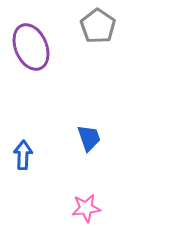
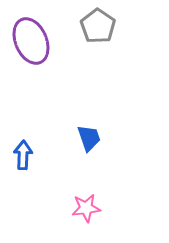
purple ellipse: moved 6 px up
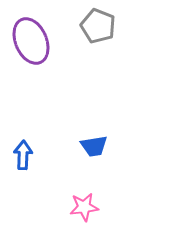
gray pentagon: rotated 12 degrees counterclockwise
blue trapezoid: moved 5 px right, 8 px down; rotated 100 degrees clockwise
pink star: moved 2 px left, 1 px up
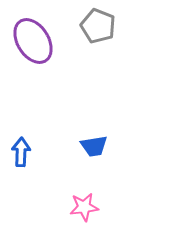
purple ellipse: moved 2 px right; rotated 9 degrees counterclockwise
blue arrow: moved 2 px left, 3 px up
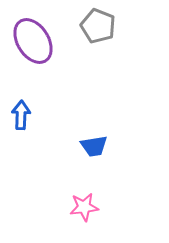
blue arrow: moved 37 px up
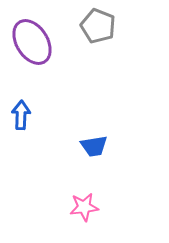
purple ellipse: moved 1 px left, 1 px down
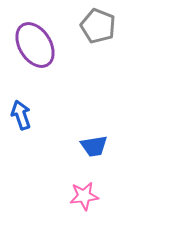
purple ellipse: moved 3 px right, 3 px down
blue arrow: rotated 20 degrees counterclockwise
pink star: moved 11 px up
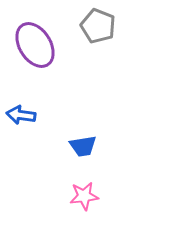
blue arrow: rotated 64 degrees counterclockwise
blue trapezoid: moved 11 px left
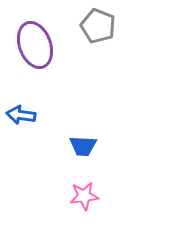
purple ellipse: rotated 12 degrees clockwise
blue trapezoid: rotated 12 degrees clockwise
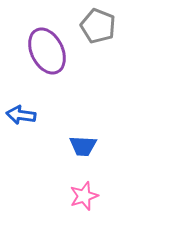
purple ellipse: moved 12 px right, 6 px down; rotated 6 degrees counterclockwise
pink star: rotated 12 degrees counterclockwise
